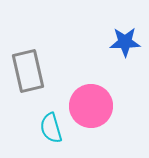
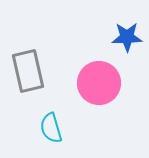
blue star: moved 2 px right, 5 px up
pink circle: moved 8 px right, 23 px up
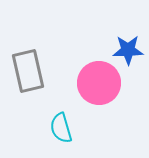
blue star: moved 1 px right, 13 px down
cyan semicircle: moved 10 px right
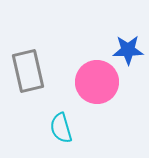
pink circle: moved 2 px left, 1 px up
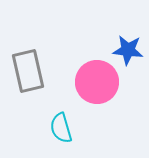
blue star: rotated 8 degrees clockwise
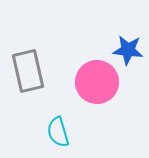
cyan semicircle: moved 3 px left, 4 px down
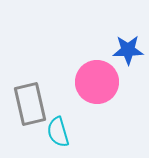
blue star: rotated 8 degrees counterclockwise
gray rectangle: moved 2 px right, 33 px down
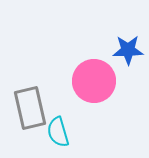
pink circle: moved 3 px left, 1 px up
gray rectangle: moved 4 px down
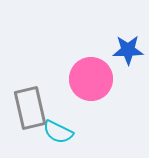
pink circle: moved 3 px left, 2 px up
cyan semicircle: rotated 48 degrees counterclockwise
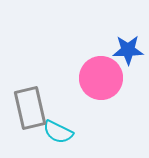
pink circle: moved 10 px right, 1 px up
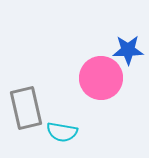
gray rectangle: moved 4 px left
cyan semicircle: moved 4 px right; rotated 16 degrees counterclockwise
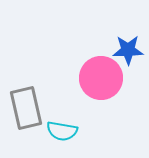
cyan semicircle: moved 1 px up
